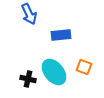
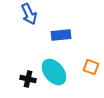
orange square: moved 7 px right
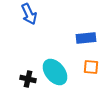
blue rectangle: moved 25 px right, 3 px down
orange square: rotated 14 degrees counterclockwise
cyan ellipse: moved 1 px right
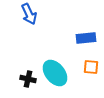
cyan ellipse: moved 1 px down
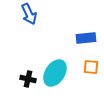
cyan ellipse: rotated 72 degrees clockwise
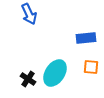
black cross: rotated 21 degrees clockwise
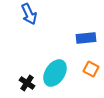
orange square: moved 2 px down; rotated 21 degrees clockwise
black cross: moved 1 px left, 4 px down
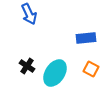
black cross: moved 17 px up
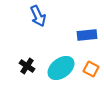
blue arrow: moved 9 px right, 2 px down
blue rectangle: moved 1 px right, 3 px up
cyan ellipse: moved 6 px right, 5 px up; rotated 20 degrees clockwise
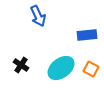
black cross: moved 6 px left, 1 px up
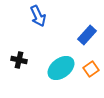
blue rectangle: rotated 42 degrees counterclockwise
black cross: moved 2 px left, 5 px up; rotated 21 degrees counterclockwise
orange square: rotated 28 degrees clockwise
